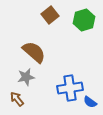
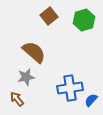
brown square: moved 1 px left, 1 px down
blue semicircle: moved 1 px right, 2 px up; rotated 96 degrees clockwise
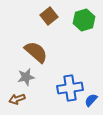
brown semicircle: moved 2 px right
brown arrow: rotated 70 degrees counterclockwise
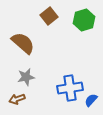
brown semicircle: moved 13 px left, 9 px up
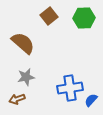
green hexagon: moved 2 px up; rotated 15 degrees clockwise
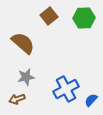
blue cross: moved 4 px left, 1 px down; rotated 20 degrees counterclockwise
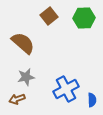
blue semicircle: moved 1 px right; rotated 136 degrees clockwise
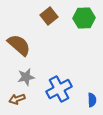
brown semicircle: moved 4 px left, 2 px down
blue cross: moved 7 px left
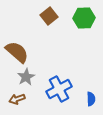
brown semicircle: moved 2 px left, 7 px down
gray star: rotated 18 degrees counterclockwise
blue semicircle: moved 1 px left, 1 px up
